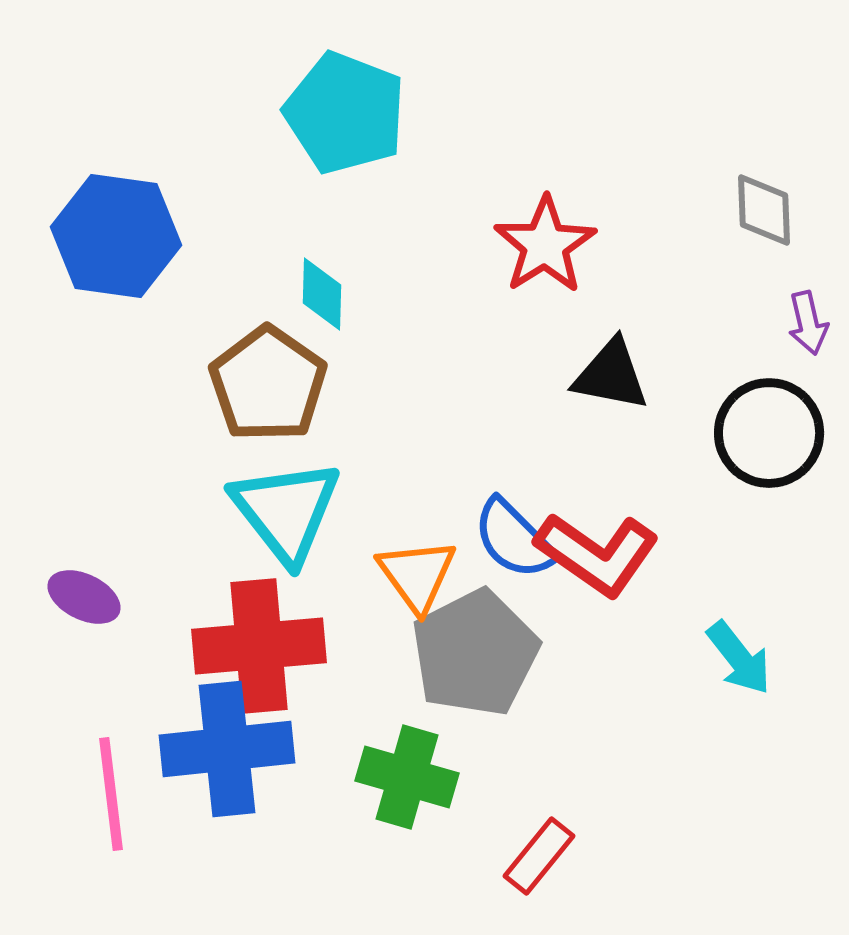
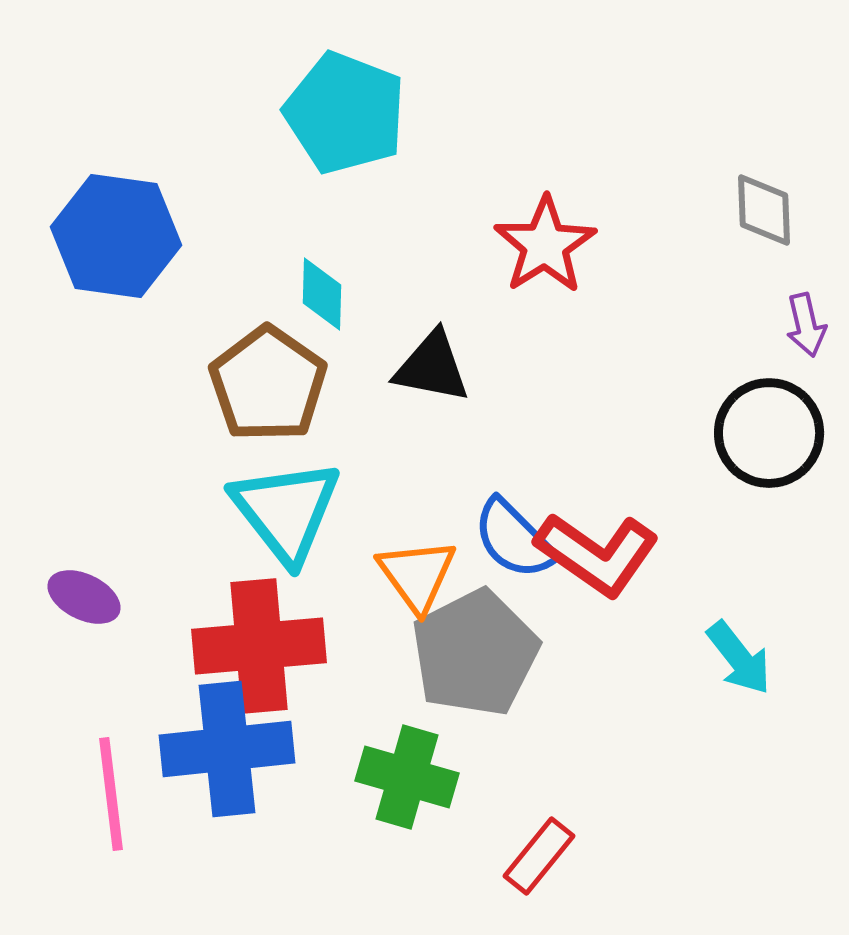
purple arrow: moved 2 px left, 2 px down
black triangle: moved 179 px left, 8 px up
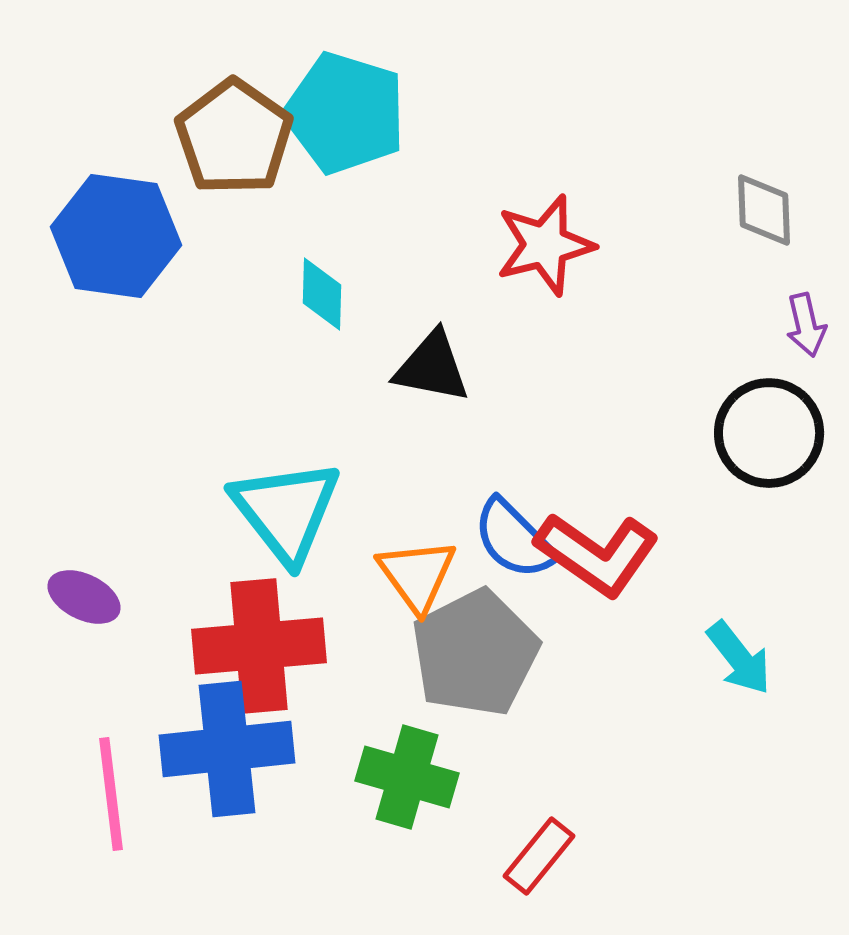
cyan pentagon: rotated 4 degrees counterclockwise
red star: rotated 18 degrees clockwise
brown pentagon: moved 34 px left, 247 px up
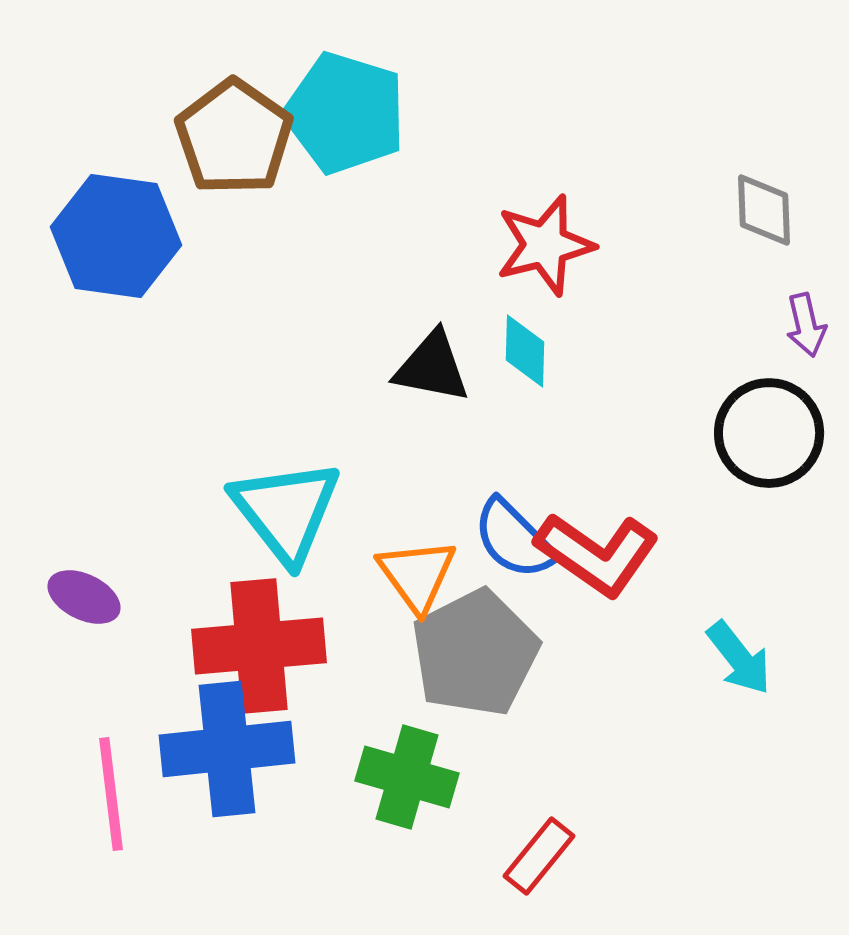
cyan diamond: moved 203 px right, 57 px down
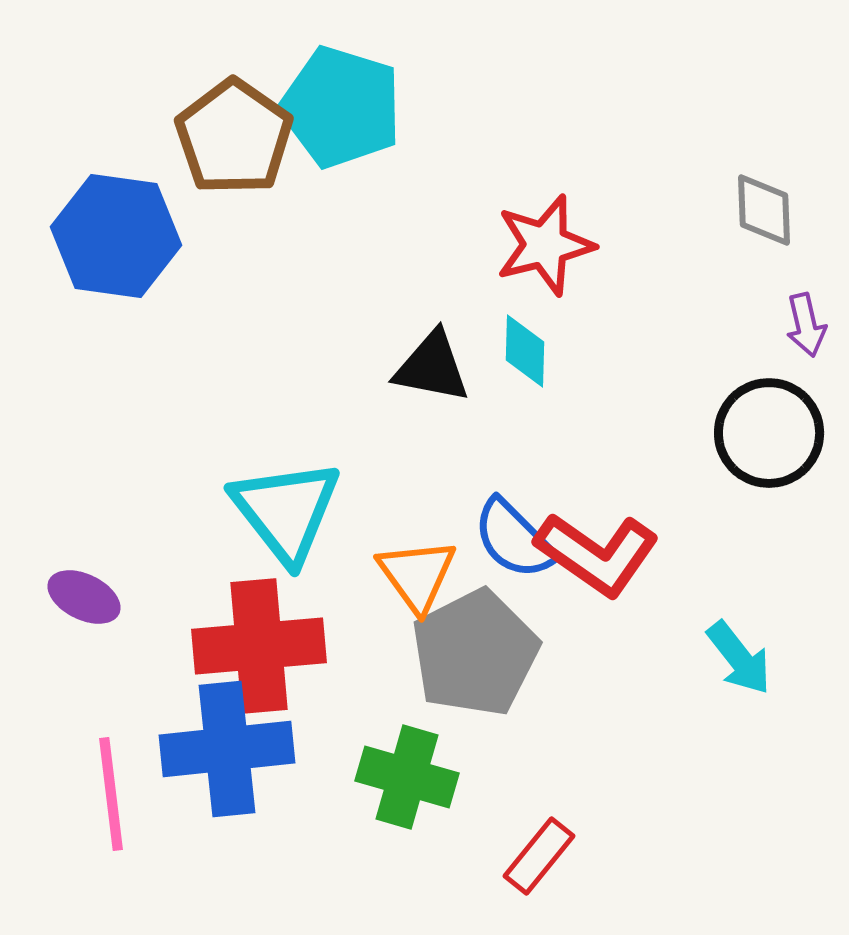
cyan pentagon: moved 4 px left, 6 px up
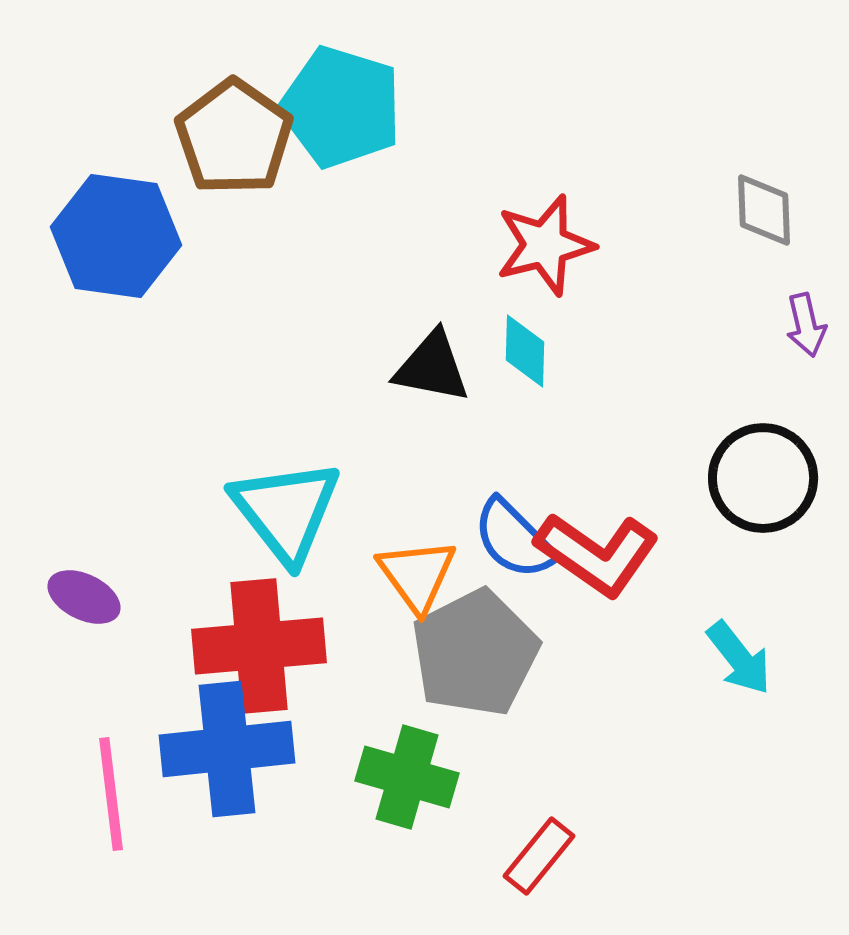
black circle: moved 6 px left, 45 px down
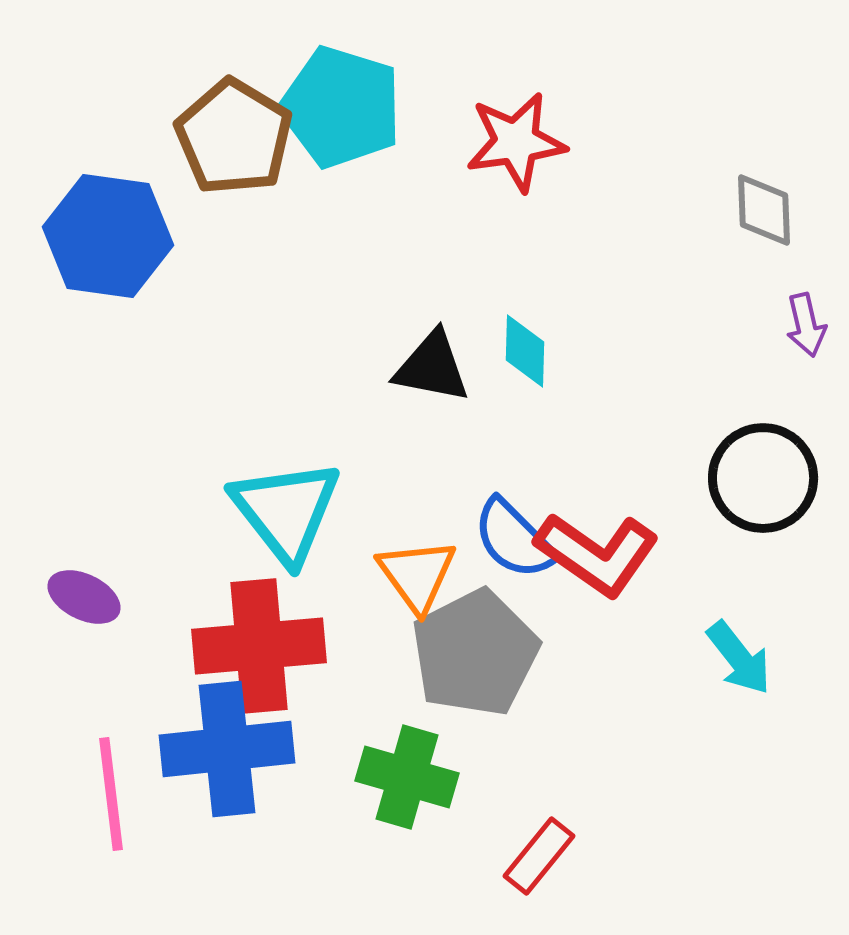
brown pentagon: rotated 4 degrees counterclockwise
blue hexagon: moved 8 px left
red star: moved 29 px left, 103 px up; rotated 6 degrees clockwise
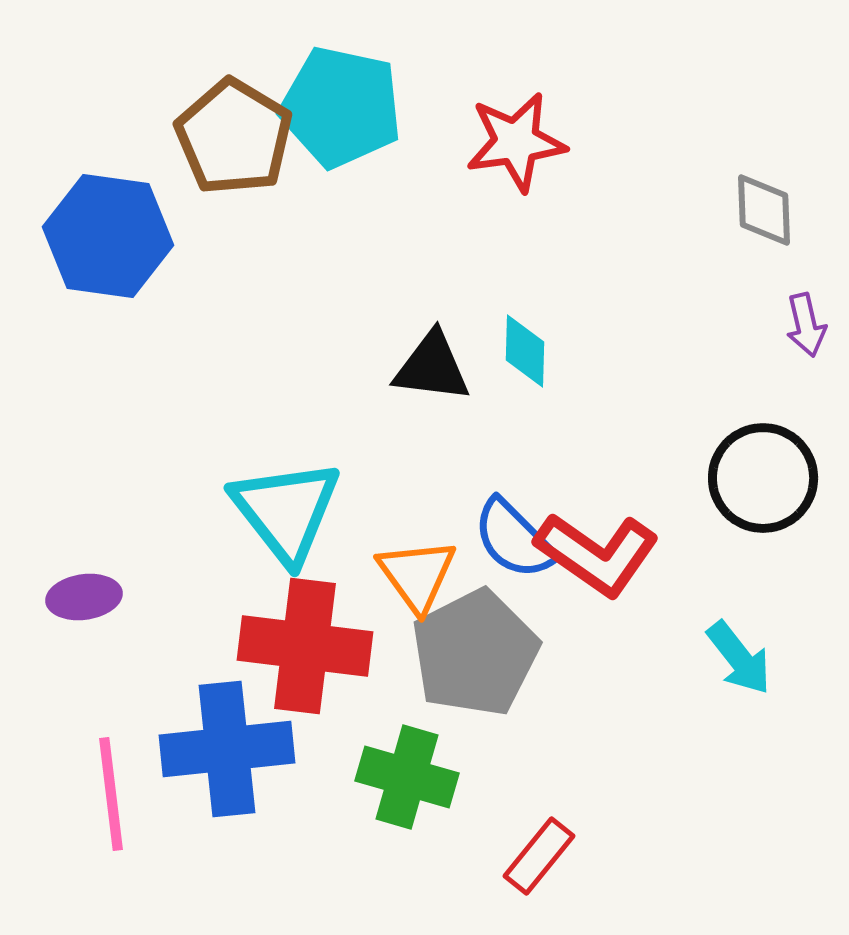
cyan pentagon: rotated 5 degrees counterclockwise
black triangle: rotated 4 degrees counterclockwise
purple ellipse: rotated 34 degrees counterclockwise
red cross: moved 46 px right; rotated 12 degrees clockwise
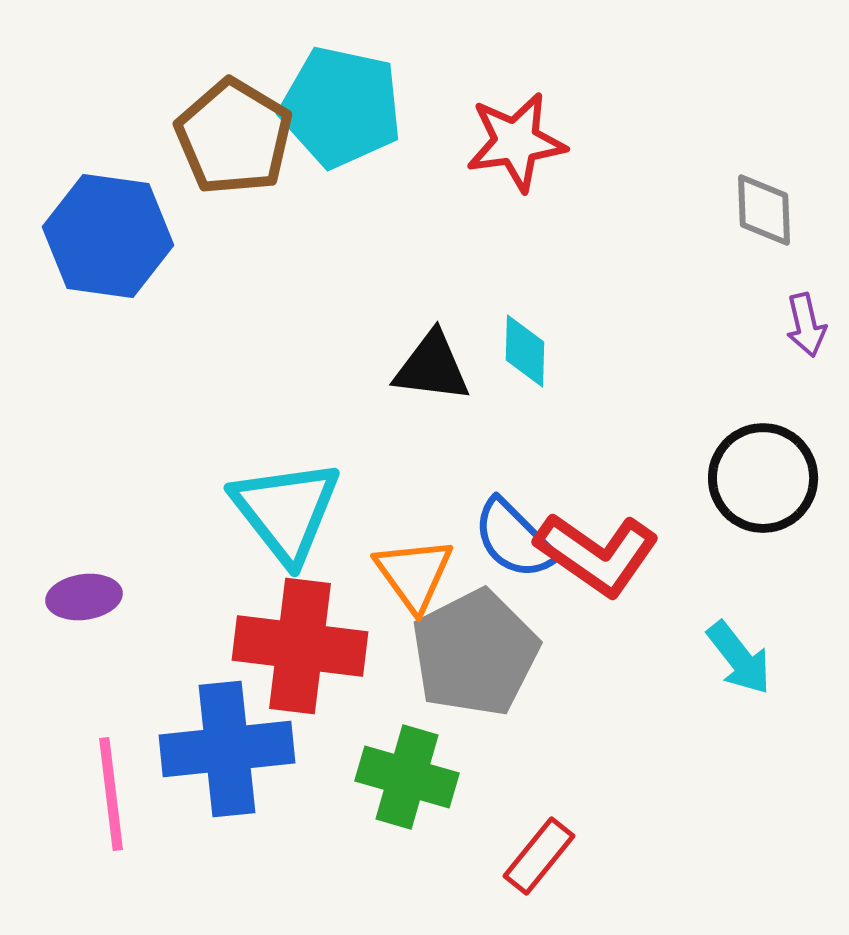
orange triangle: moved 3 px left, 1 px up
red cross: moved 5 px left
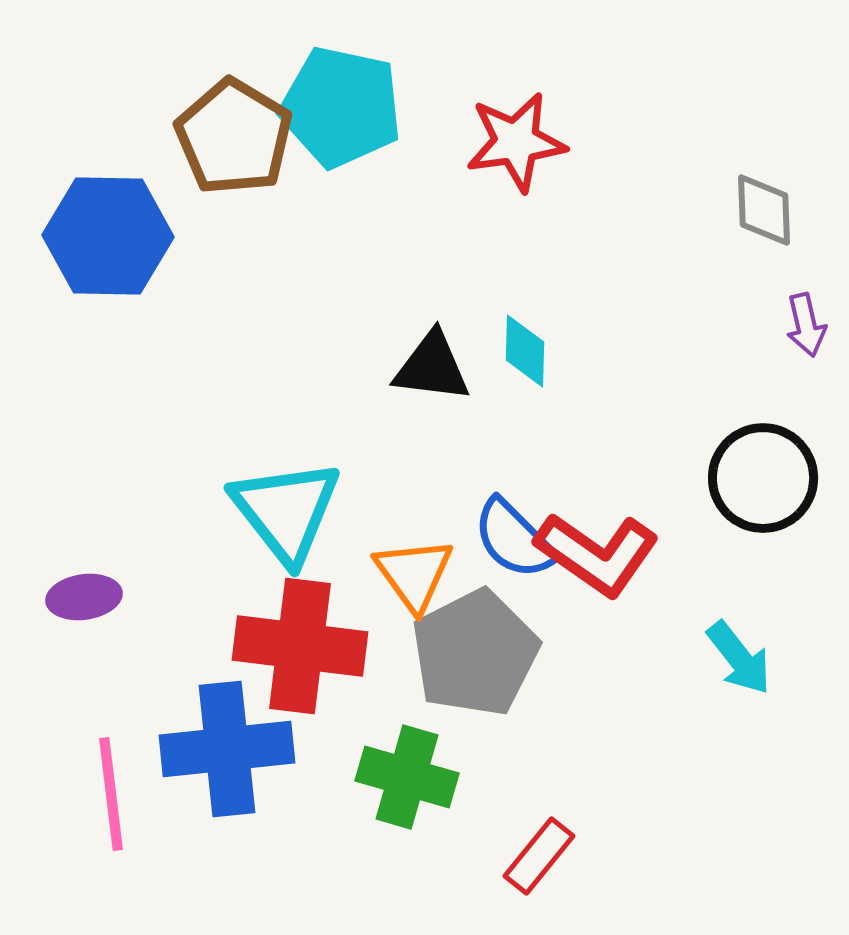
blue hexagon: rotated 7 degrees counterclockwise
